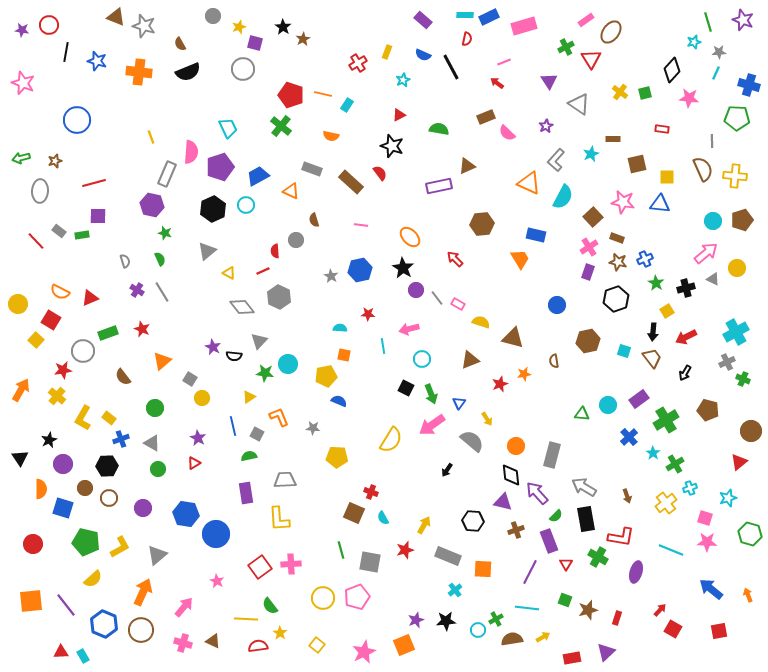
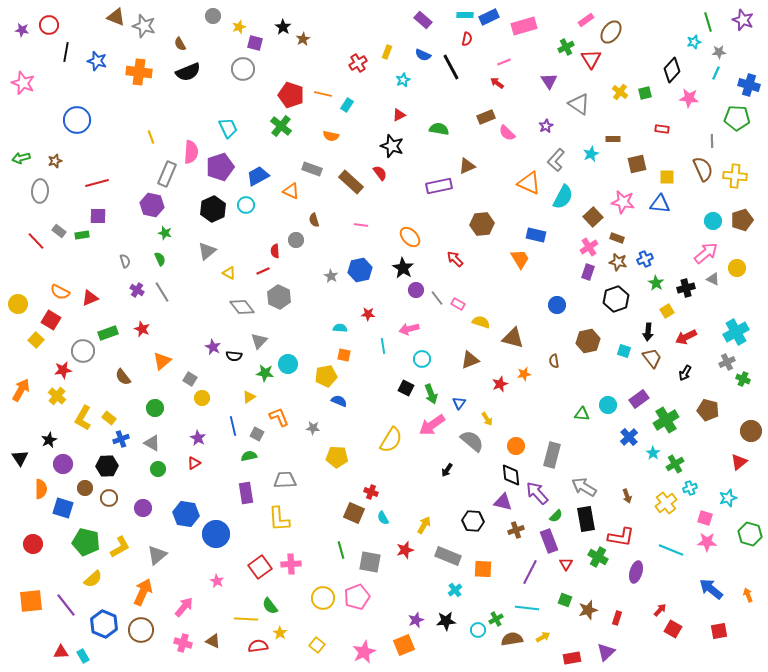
red line at (94, 183): moved 3 px right
black arrow at (653, 332): moved 5 px left
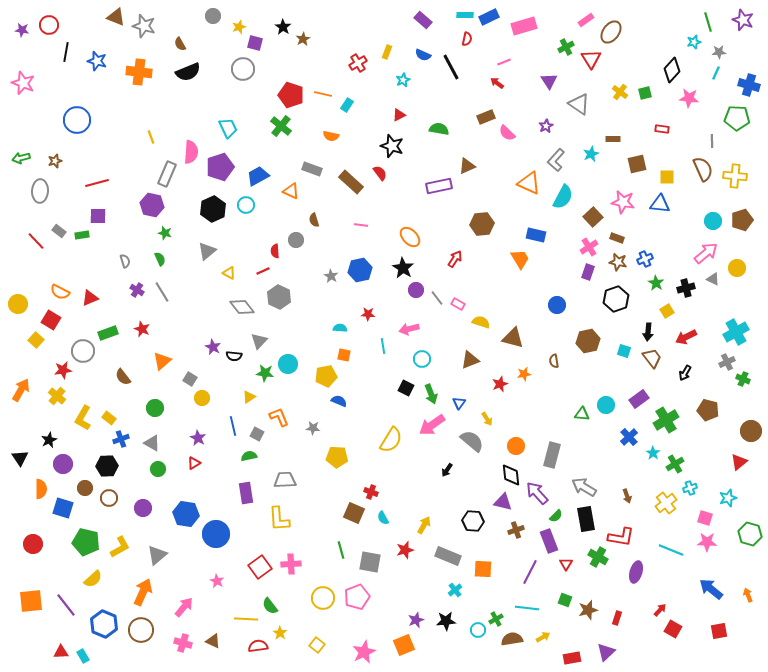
red arrow at (455, 259): rotated 78 degrees clockwise
cyan circle at (608, 405): moved 2 px left
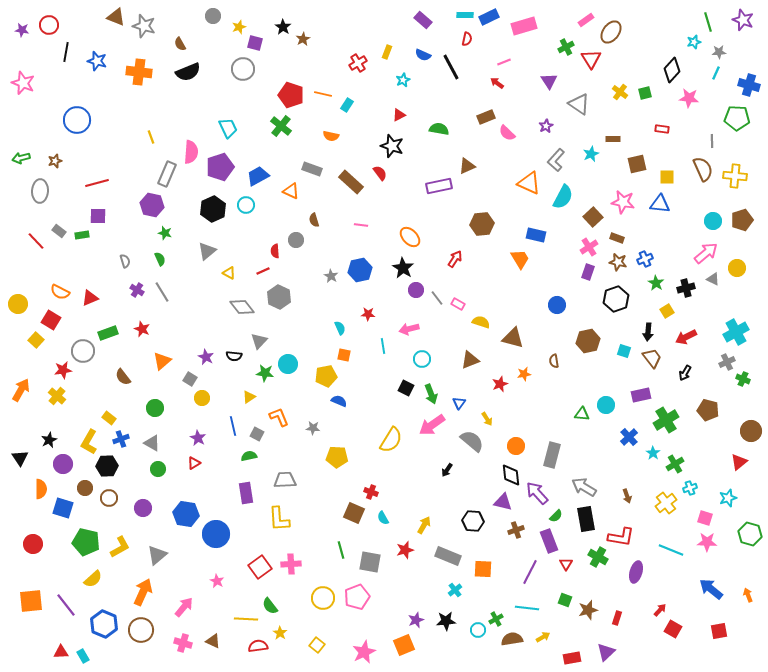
cyan semicircle at (340, 328): rotated 64 degrees clockwise
purple star at (213, 347): moved 7 px left, 10 px down
purple rectangle at (639, 399): moved 2 px right, 4 px up; rotated 24 degrees clockwise
yellow L-shape at (83, 418): moved 6 px right, 24 px down
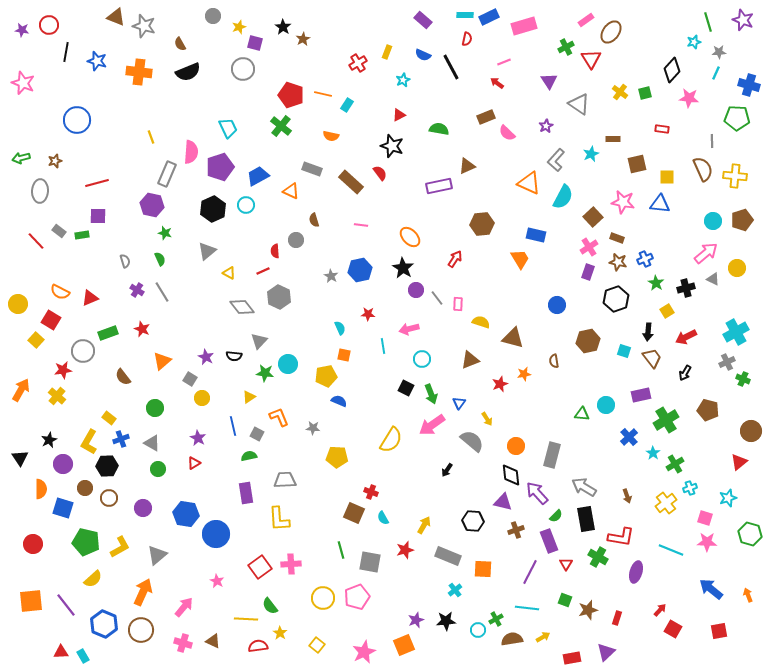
pink rectangle at (458, 304): rotated 64 degrees clockwise
